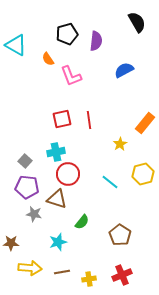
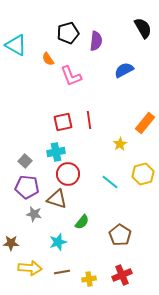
black semicircle: moved 6 px right, 6 px down
black pentagon: moved 1 px right, 1 px up
red square: moved 1 px right, 3 px down
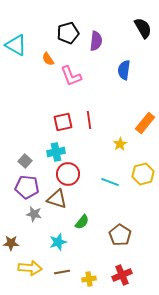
blue semicircle: rotated 54 degrees counterclockwise
cyan line: rotated 18 degrees counterclockwise
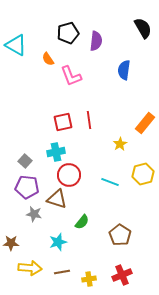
red circle: moved 1 px right, 1 px down
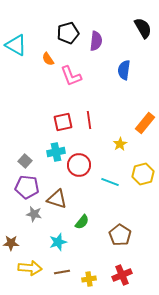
red circle: moved 10 px right, 10 px up
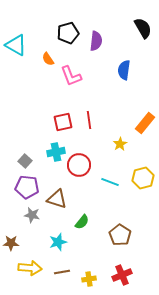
yellow hexagon: moved 4 px down
gray star: moved 2 px left, 1 px down
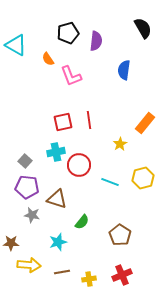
yellow arrow: moved 1 px left, 3 px up
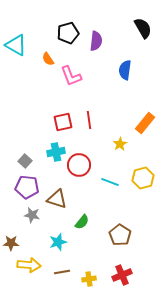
blue semicircle: moved 1 px right
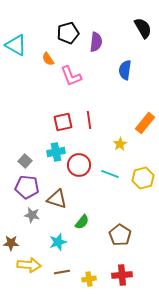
purple semicircle: moved 1 px down
cyan line: moved 8 px up
red cross: rotated 18 degrees clockwise
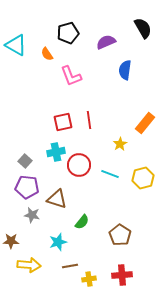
purple semicircle: moved 10 px right; rotated 120 degrees counterclockwise
orange semicircle: moved 1 px left, 5 px up
brown star: moved 2 px up
brown line: moved 8 px right, 6 px up
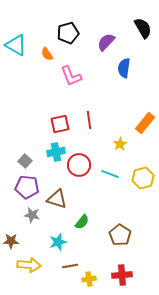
purple semicircle: rotated 24 degrees counterclockwise
blue semicircle: moved 1 px left, 2 px up
red square: moved 3 px left, 2 px down
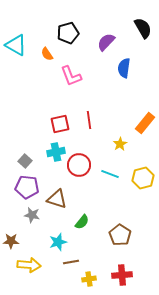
brown line: moved 1 px right, 4 px up
